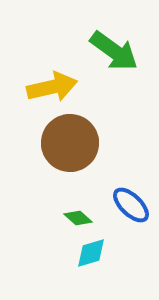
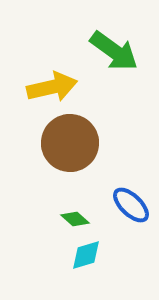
green diamond: moved 3 px left, 1 px down
cyan diamond: moved 5 px left, 2 px down
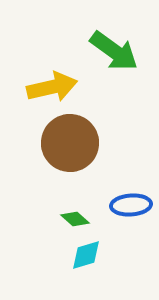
blue ellipse: rotated 48 degrees counterclockwise
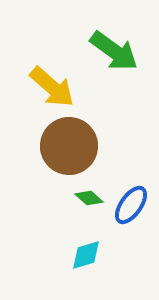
yellow arrow: rotated 54 degrees clockwise
brown circle: moved 1 px left, 3 px down
blue ellipse: rotated 51 degrees counterclockwise
green diamond: moved 14 px right, 21 px up
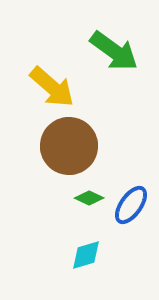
green diamond: rotated 16 degrees counterclockwise
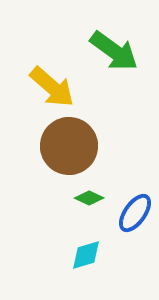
blue ellipse: moved 4 px right, 8 px down
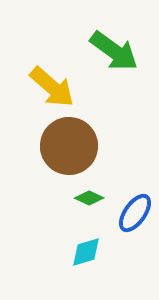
cyan diamond: moved 3 px up
